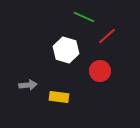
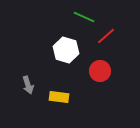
red line: moved 1 px left
gray arrow: rotated 78 degrees clockwise
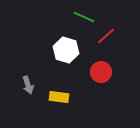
red circle: moved 1 px right, 1 px down
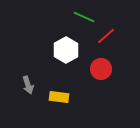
white hexagon: rotated 15 degrees clockwise
red circle: moved 3 px up
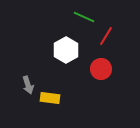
red line: rotated 18 degrees counterclockwise
yellow rectangle: moved 9 px left, 1 px down
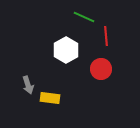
red line: rotated 36 degrees counterclockwise
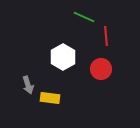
white hexagon: moved 3 px left, 7 px down
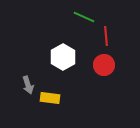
red circle: moved 3 px right, 4 px up
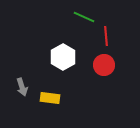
gray arrow: moved 6 px left, 2 px down
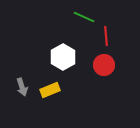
yellow rectangle: moved 8 px up; rotated 30 degrees counterclockwise
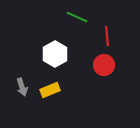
green line: moved 7 px left
red line: moved 1 px right
white hexagon: moved 8 px left, 3 px up
